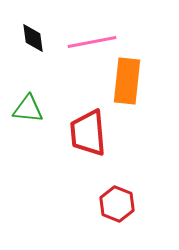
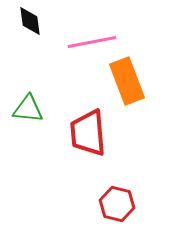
black diamond: moved 3 px left, 17 px up
orange rectangle: rotated 27 degrees counterclockwise
red hexagon: rotated 8 degrees counterclockwise
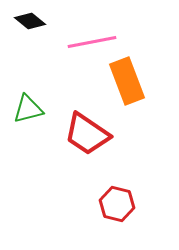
black diamond: rotated 44 degrees counterclockwise
green triangle: rotated 20 degrees counterclockwise
red trapezoid: moved 1 px left, 1 px down; rotated 51 degrees counterclockwise
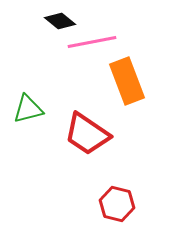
black diamond: moved 30 px right
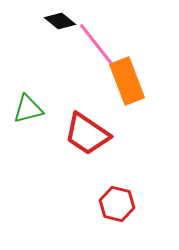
pink line: moved 4 px right, 2 px down; rotated 63 degrees clockwise
